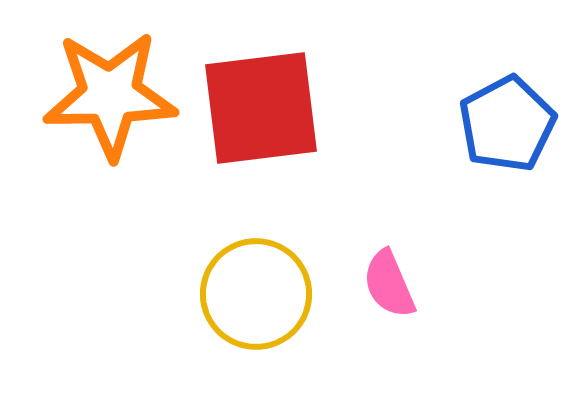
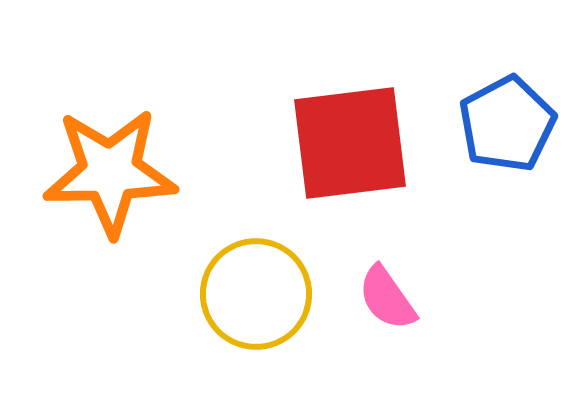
orange star: moved 77 px down
red square: moved 89 px right, 35 px down
pink semicircle: moved 2 px left, 14 px down; rotated 12 degrees counterclockwise
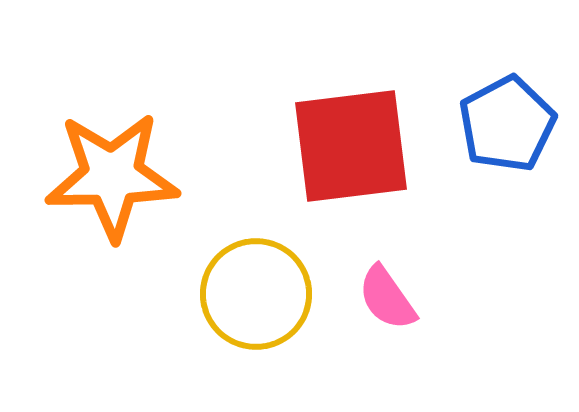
red square: moved 1 px right, 3 px down
orange star: moved 2 px right, 4 px down
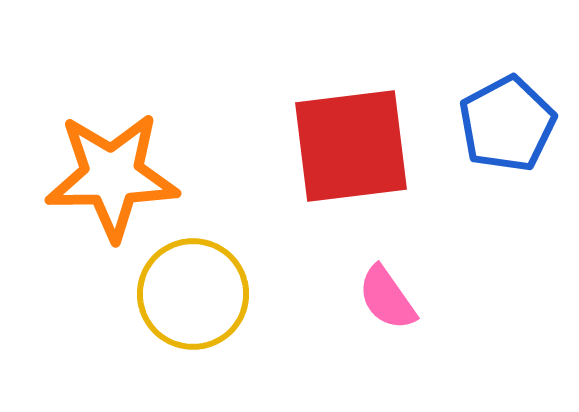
yellow circle: moved 63 px left
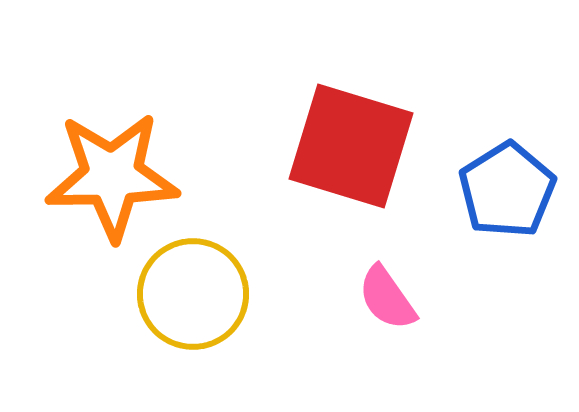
blue pentagon: moved 66 px down; rotated 4 degrees counterclockwise
red square: rotated 24 degrees clockwise
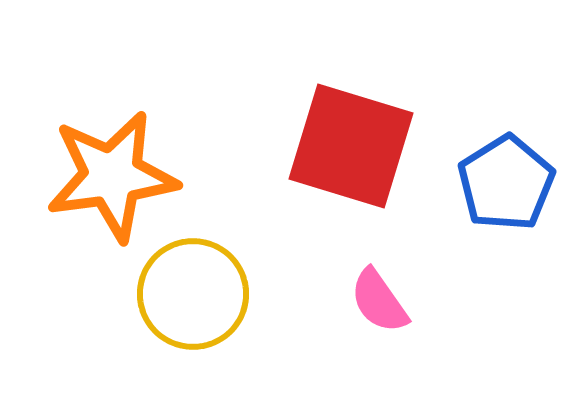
orange star: rotated 7 degrees counterclockwise
blue pentagon: moved 1 px left, 7 px up
pink semicircle: moved 8 px left, 3 px down
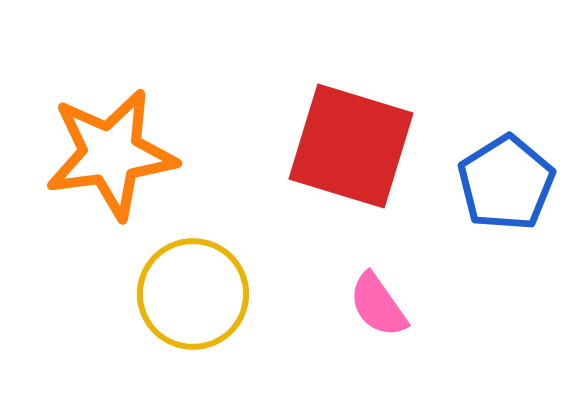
orange star: moved 1 px left, 22 px up
pink semicircle: moved 1 px left, 4 px down
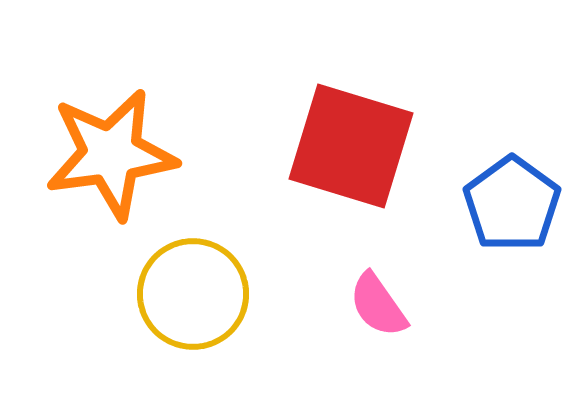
blue pentagon: moved 6 px right, 21 px down; rotated 4 degrees counterclockwise
